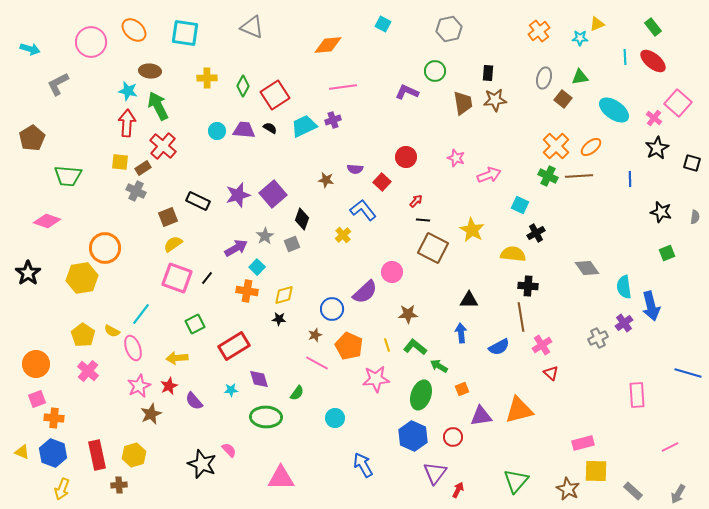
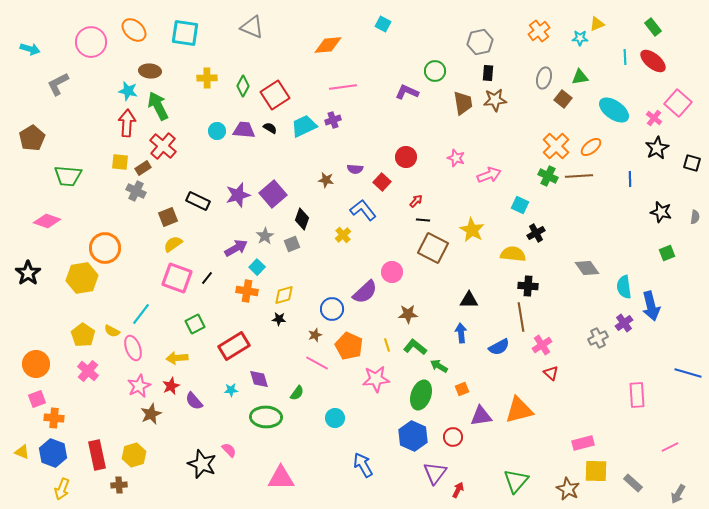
gray hexagon at (449, 29): moved 31 px right, 13 px down
red star at (169, 386): moved 2 px right
gray rectangle at (633, 491): moved 8 px up
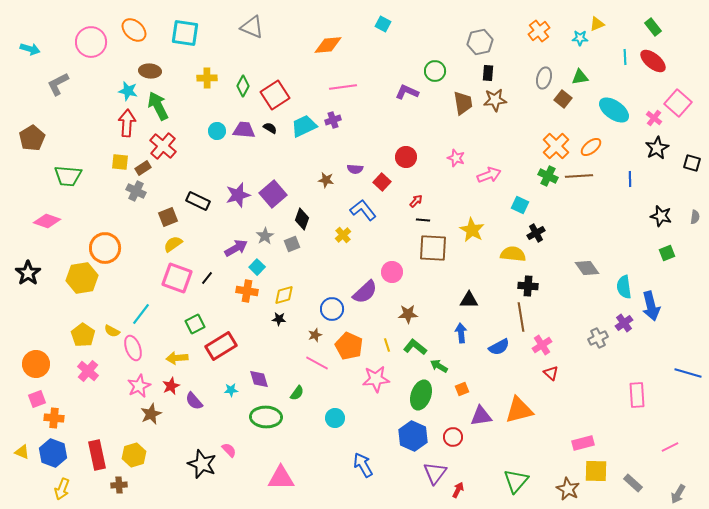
black star at (661, 212): moved 4 px down
brown square at (433, 248): rotated 24 degrees counterclockwise
red rectangle at (234, 346): moved 13 px left
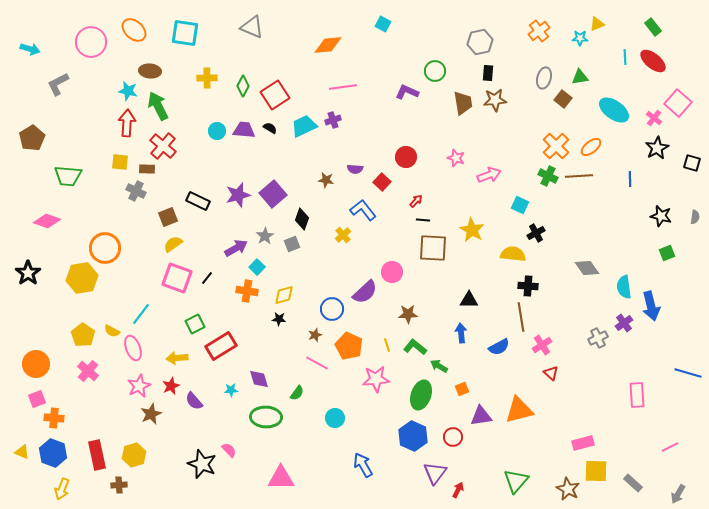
brown rectangle at (143, 168): moved 4 px right, 1 px down; rotated 35 degrees clockwise
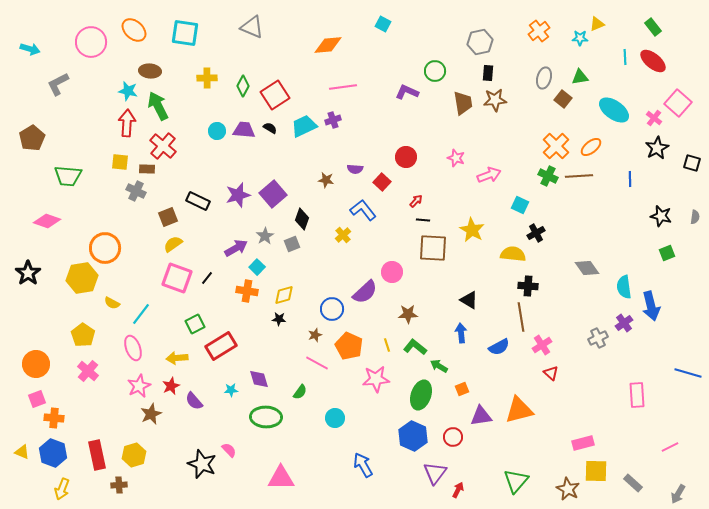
black triangle at (469, 300): rotated 30 degrees clockwise
yellow semicircle at (112, 331): moved 28 px up
green semicircle at (297, 393): moved 3 px right, 1 px up
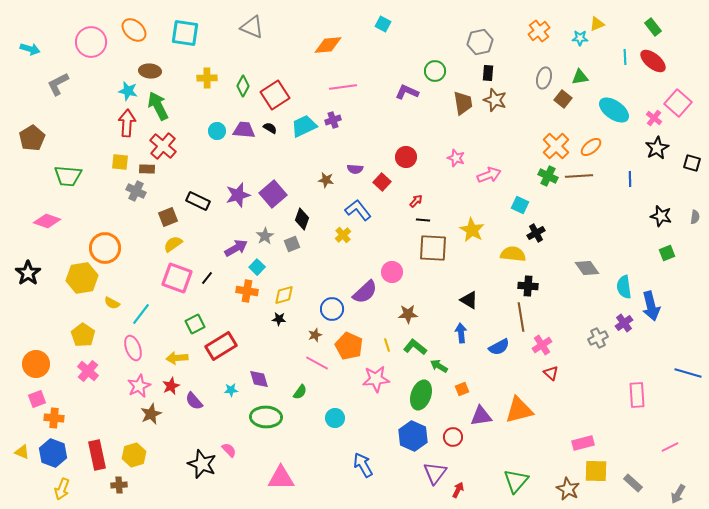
brown star at (495, 100): rotated 25 degrees clockwise
blue L-shape at (363, 210): moved 5 px left
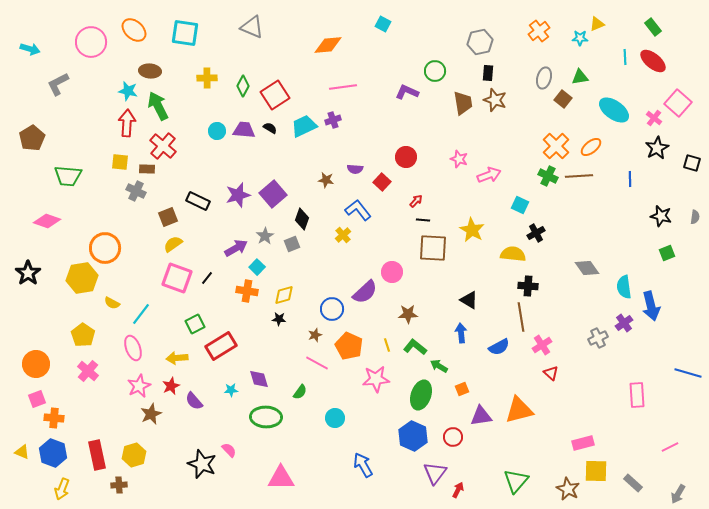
pink star at (456, 158): moved 3 px right, 1 px down
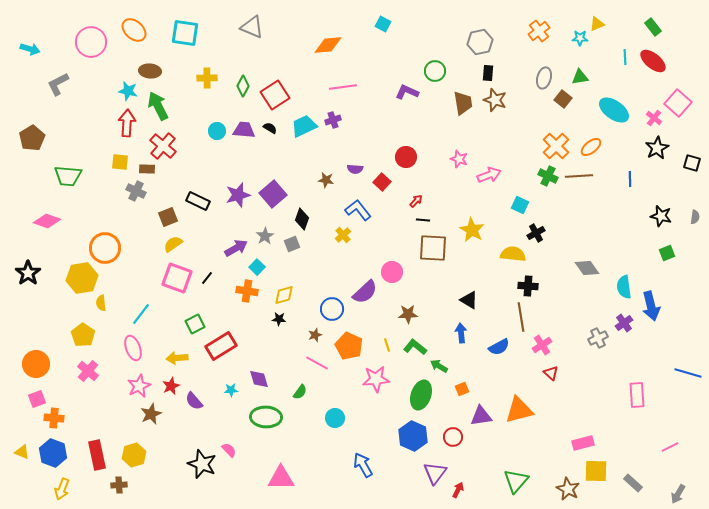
yellow semicircle at (112, 303): moved 11 px left; rotated 56 degrees clockwise
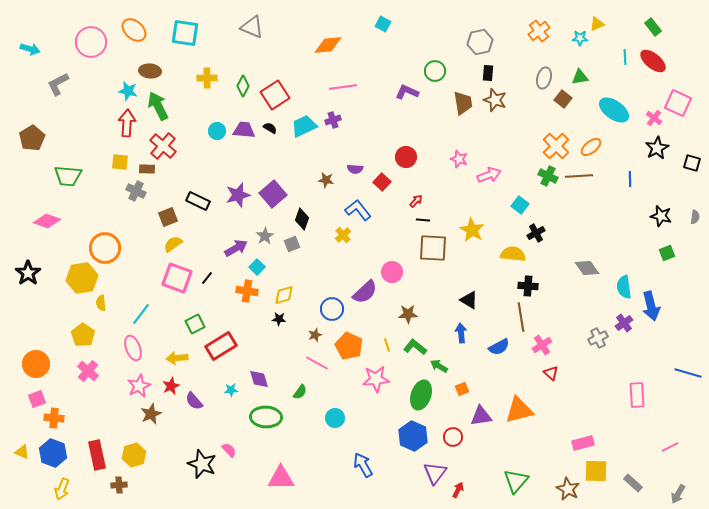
pink square at (678, 103): rotated 16 degrees counterclockwise
cyan square at (520, 205): rotated 12 degrees clockwise
